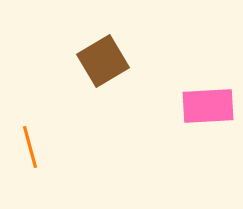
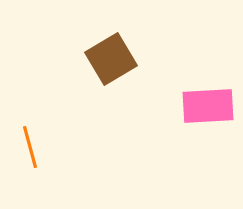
brown square: moved 8 px right, 2 px up
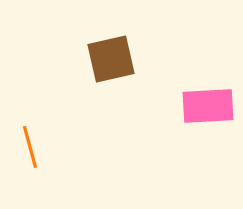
brown square: rotated 18 degrees clockwise
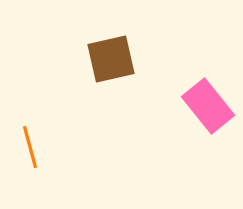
pink rectangle: rotated 54 degrees clockwise
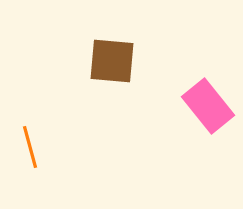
brown square: moved 1 px right, 2 px down; rotated 18 degrees clockwise
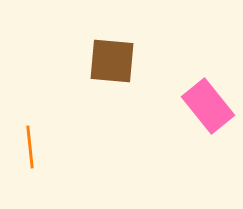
orange line: rotated 9 degrees clockwise
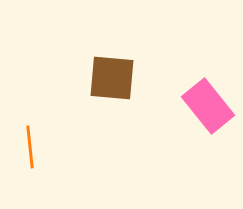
brown square: moved 17 px down
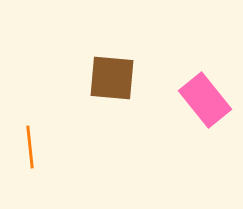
pink rectangle: moved 3 px left, 6 px up
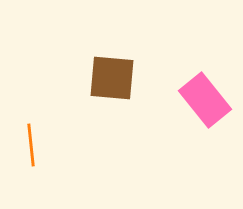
orange line: moved 1 px right, 2 px up
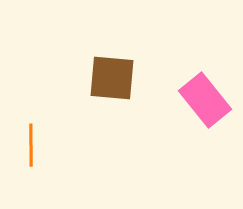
orange line: rotated 6 degrees clockwise
